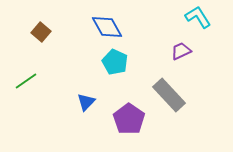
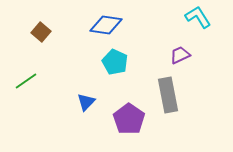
blue diamond: moved 1 px left, 2 px up; rotated 52 degrees counterclockwise
purple trapezoid: moved 1 px left, 4 px down
gray rectangle: moved 1 px left; rotated 32 degrees clockwise
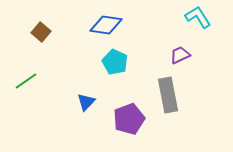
purple pentagon: rotated 16 degrees clockwise
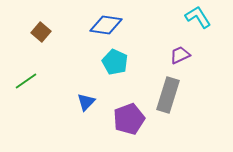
gray rectangle: rotated 28 degrees clockwise
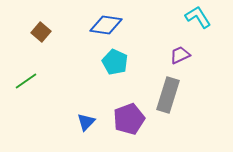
blue triangle: moved 20 px down
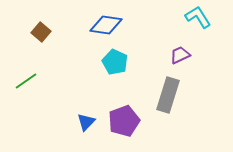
purple pentagon: moved 5 px left, 2 px down
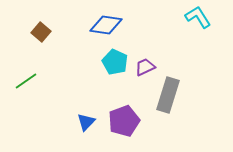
purple trapezoid: moved 35 px left, 12 px down
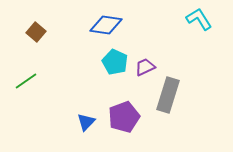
cyan L-shape: moved 1 px right, 2 px down
brown square: moved 5 px left
purple pentagon: moved 4 px up
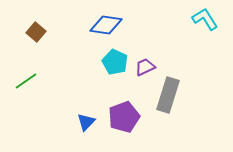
cyan L-shape: moved 6 px right
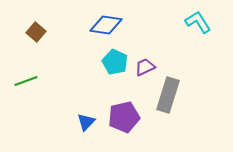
cyan L-shape: moved 7 px left, 3 px down
green line: rotated 15 degrees clockwise
purple pentagon: rotated 8 degrees clockwise
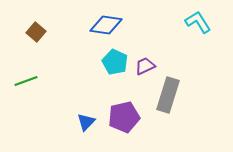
purple trapezoid: moved 1 px up
